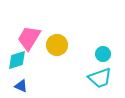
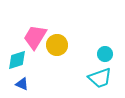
pink trapezoid: moved 6 px right, 1 px up
cyan circle: moved 2 px right
blue triangle: moved 1 px right, 2 px up
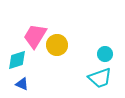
pink trapezoid: moved 1 px up
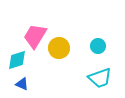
yellow circle: moved 2 px right, 3 px down
cyan circle: moved 7 px left, 8 px up
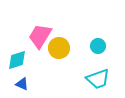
pink trapezoid: moved 5 px right
cyan trapezoid: moved 2 px left, 1 px down
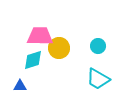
pink trapezoid: rotated 60 degrees clockwise
cyan diamond: moved 16 px right
cyan trapezoid: rotated 50 degrees clockwise
blue triangle: moved 2 px left, 2 px down; rotated 24 degrees counterclockwise
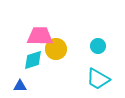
yellow circle: moved 3 px left, 1 px down
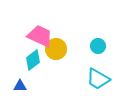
pink trapezoid: rotated 24 degrees clockwise
cyan diamond: rotated 20 degrees counterclockwise
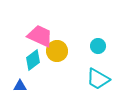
yellow circle: moved 1 px right, 2 px down
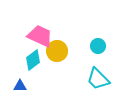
cyan trapezoid: rotated 15 degrees clockwise
